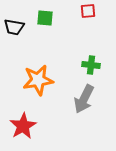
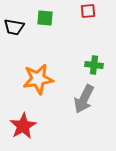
green cross: moved 3 px right
orange star: moved 1 px up
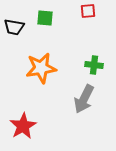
orange star: moved 3 px right, 11 px up
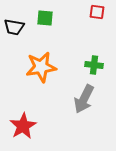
red square: moved 9 px right, 1 px down; rotated 14 degrees clockwise
orange star: moved 1 px up
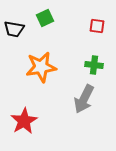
red square: moved 14 px down
green square: rotated 30 degrees counterclockwise
black trapezoid: moved 2 px down
red star: moved 1 px right, 5 px up
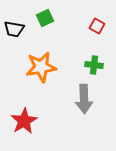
red square: rotated 21 degrees clockwise
gray arrow: rotated 28 degrees counterclockwise
